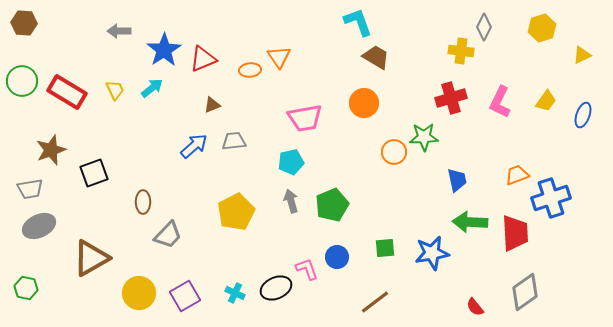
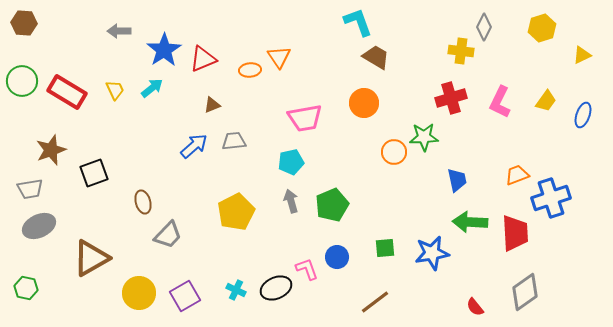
brown ellipse at (143, 202): rotated 15 degrees counterclockwise
cyan cross at (235, 293): moved 1 px right, 3 px up
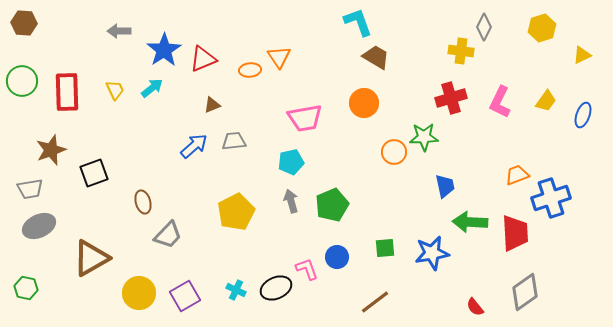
red rectangle at (67, 92): rotated 57 degrees clockwise
blue trapezoid at (457, 180): moved 12 px left, 6 px down
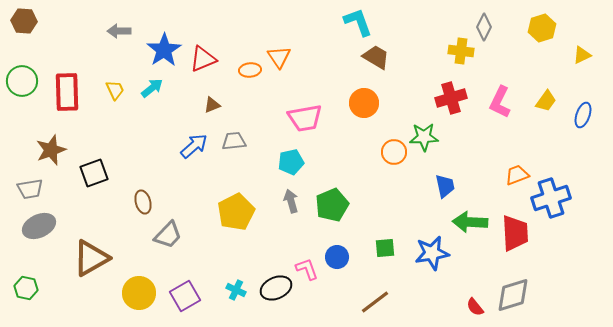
brown hexagon at (24, 23): moved 2 px up
gray diamond at (525, 292): moved 12 px left, 3 px down; rotated 18 degrees clockwise
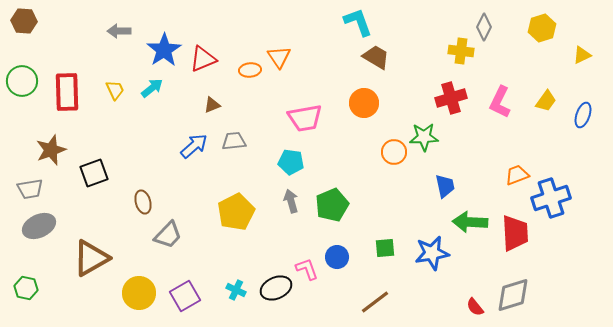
cyan pentagon at (291, 162): rotated 20 degrees clockwise
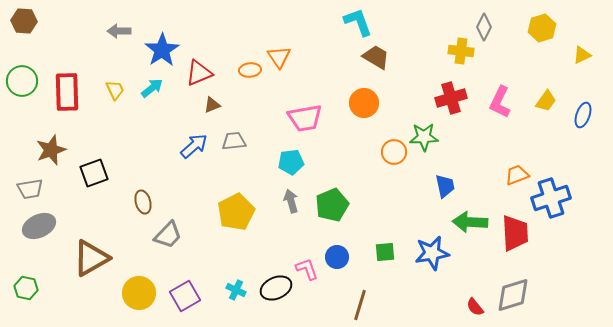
blue star at (164, 50): moved 2 px left
red triangle at (203, 59): moved 4 px left, 14 px down
cyan pentagon at (291, 162): rotated 15 degrees counterclockwise
green square at (385, 248): moved 4 px down
brown line at (375, 302): moved 15 px left, 3 px down; rotated 36 degrees counterclockwise
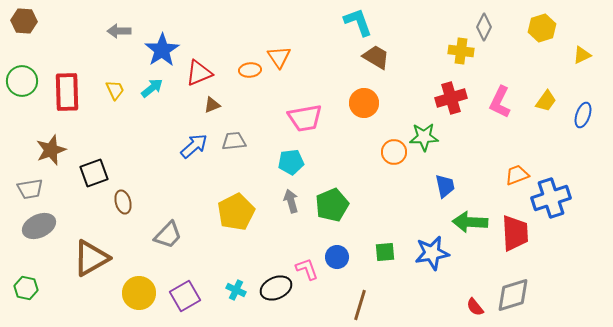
brown ellipse at (143, 202): moved 20 px left
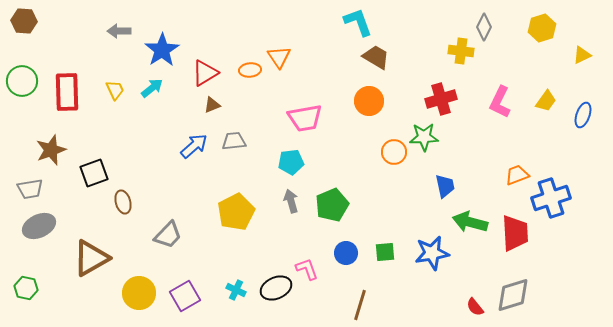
red triangle at (199, 73): moved 6 px right; rotated 8 degrees counterclockwise
red cross at (451, 98): moved 10 px left, 1 px down
orange circle at (364, 103): moved 5 px right, 2 px up
green arrow at (470, 222): rotated 12 degrees clockwise
blue circle at (337, 257): moved 9 px right, 4 px up
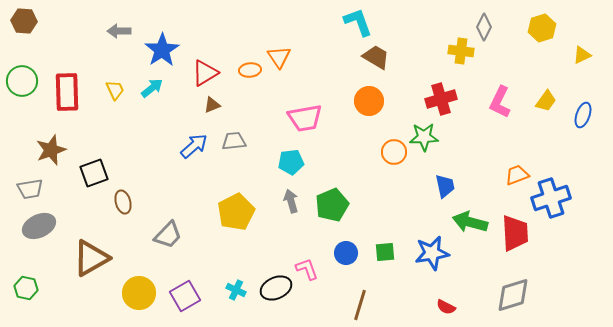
red semicircle at (475, 307): moved 29 px left; rotated 24 degrees counterclockwise
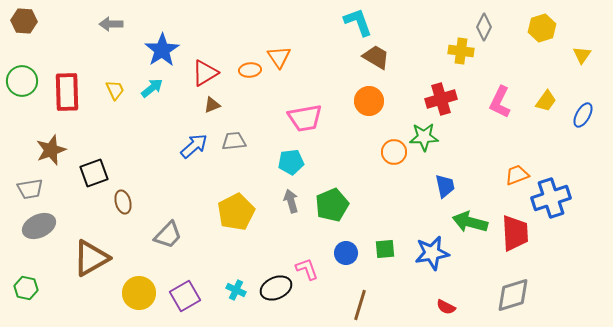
gray arrow at (119, 31): moved 8 px left, 7 px up
yellow triangle at (582, 55): rotated 30 degrees counterclockwise
blue ellipse at (583, 115): rotated 10 degrees clockwise
green square at (385, 252): moved 3 px up
